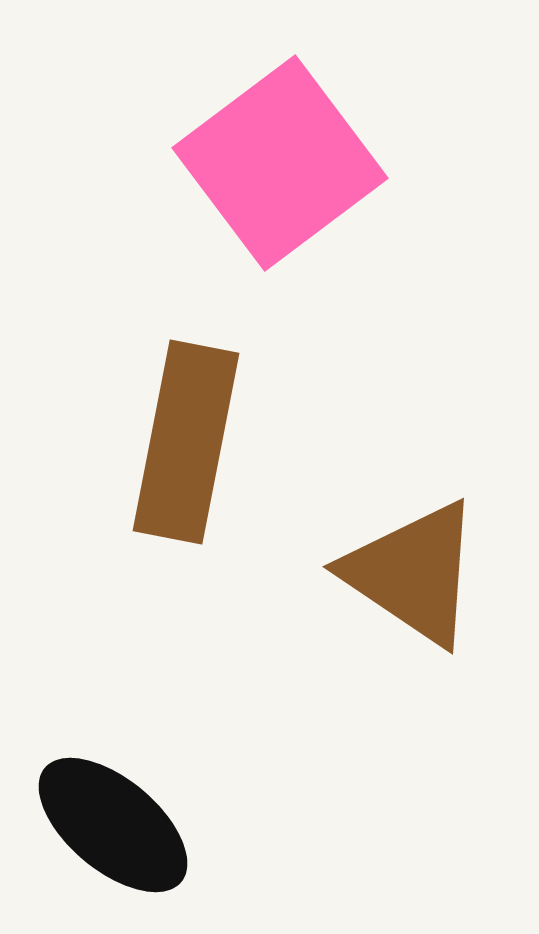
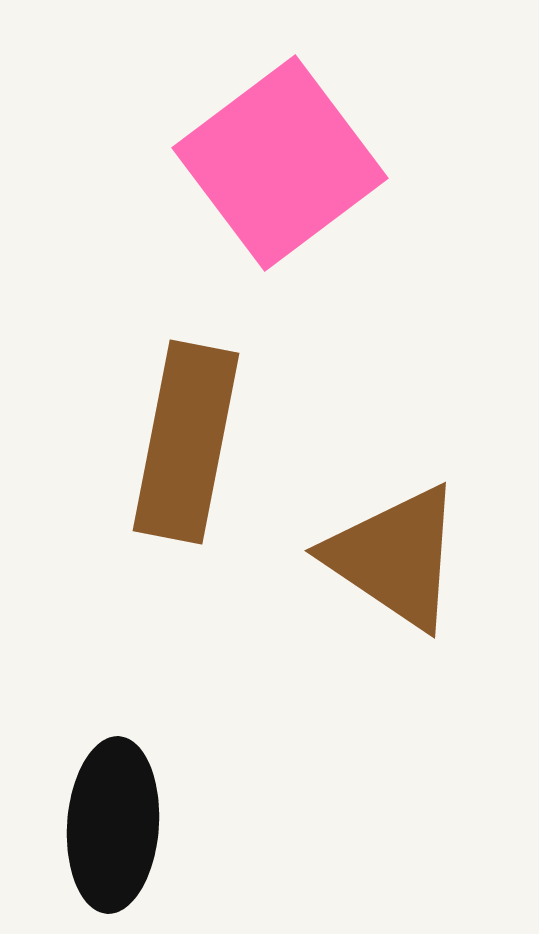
brown triangle: moved 18 px left, 16 px up
black ellipse: rotated 54 degrees clockwise
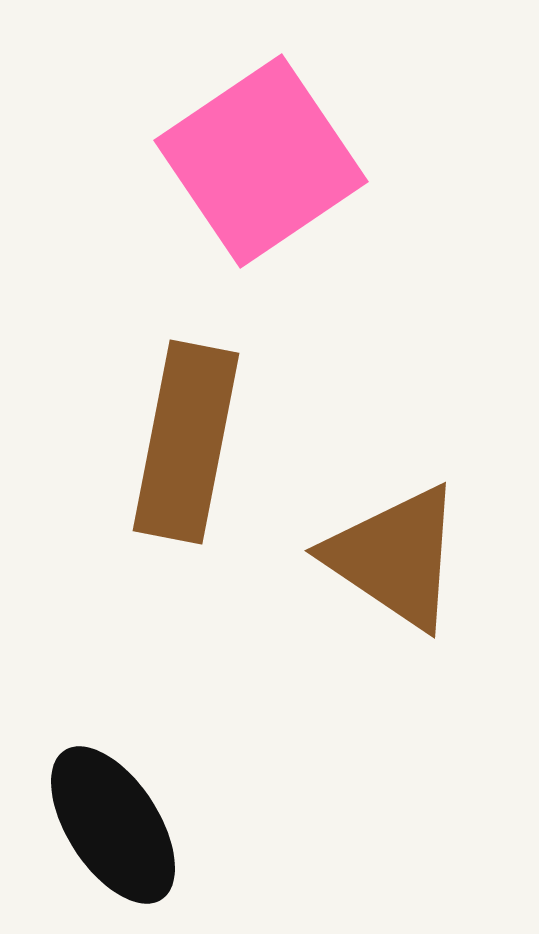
pink square: moved 19 px left, 2 px up; rotated 3 degrees clockwise
black ellipse: rotated 37 degrees counterclockwise
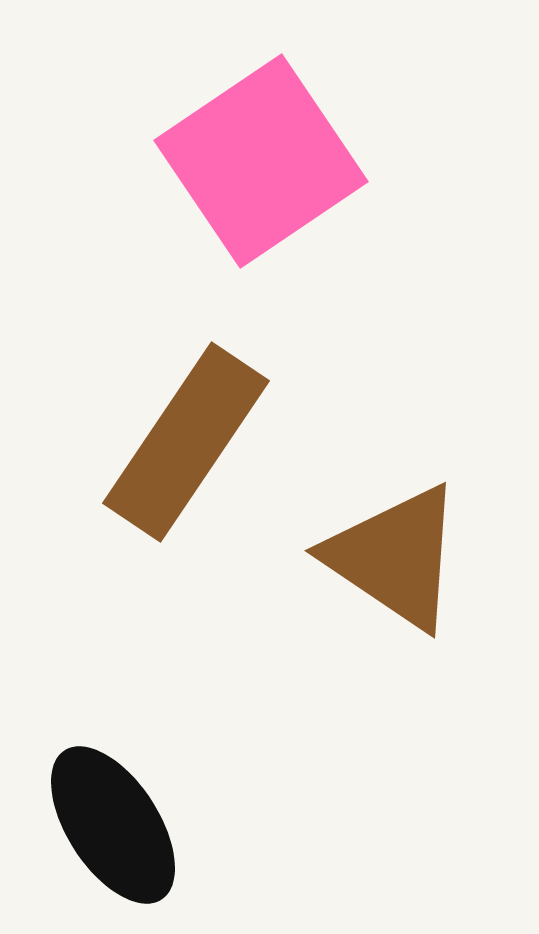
brown rectangle: rotated 23 degrees clockwise
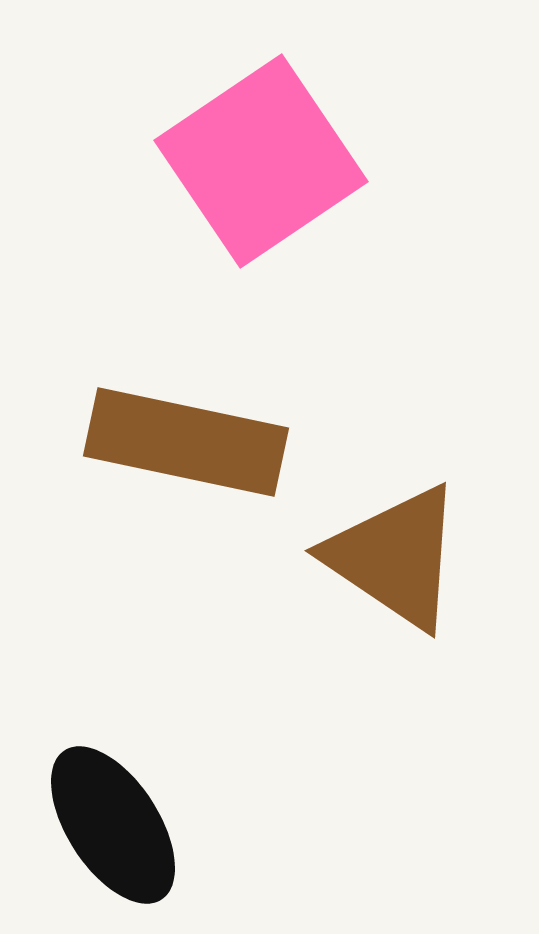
brown rectangle: rotated 68 degrees clockwise
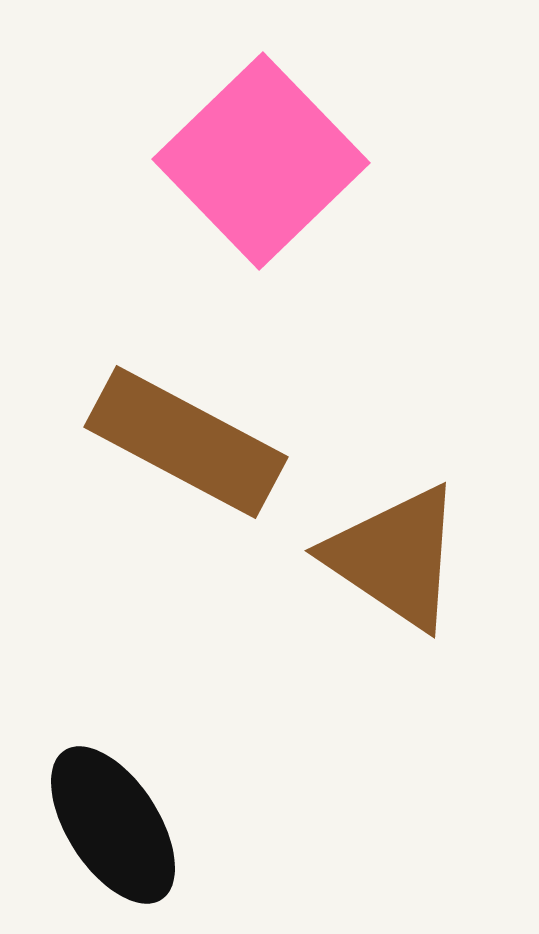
pink square: rotated 10 degrees counterclockwise
brown rectangle: rotated 16 degrees clockwise
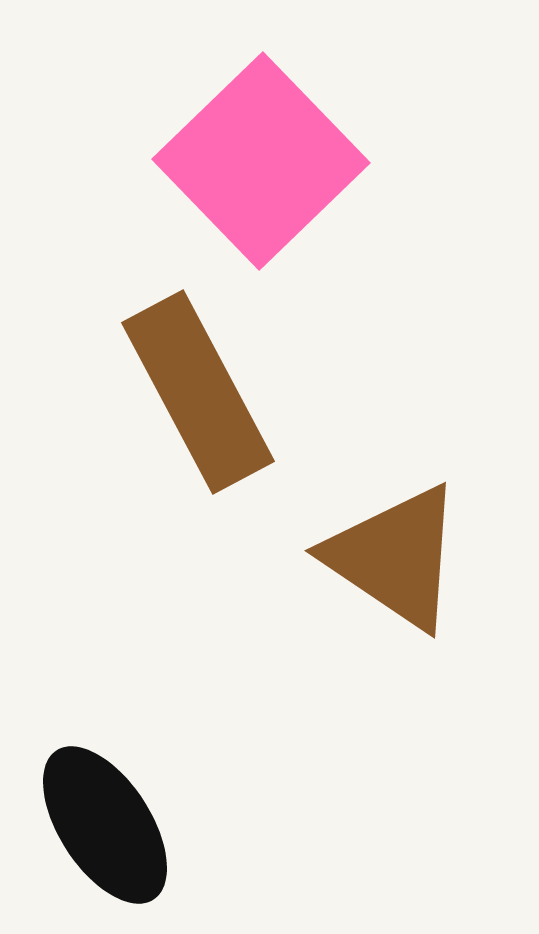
brown rectangle: moved 12 px right, 50 px up; rotated 34 degrees clockwise
black ellipse: moved 8 px left
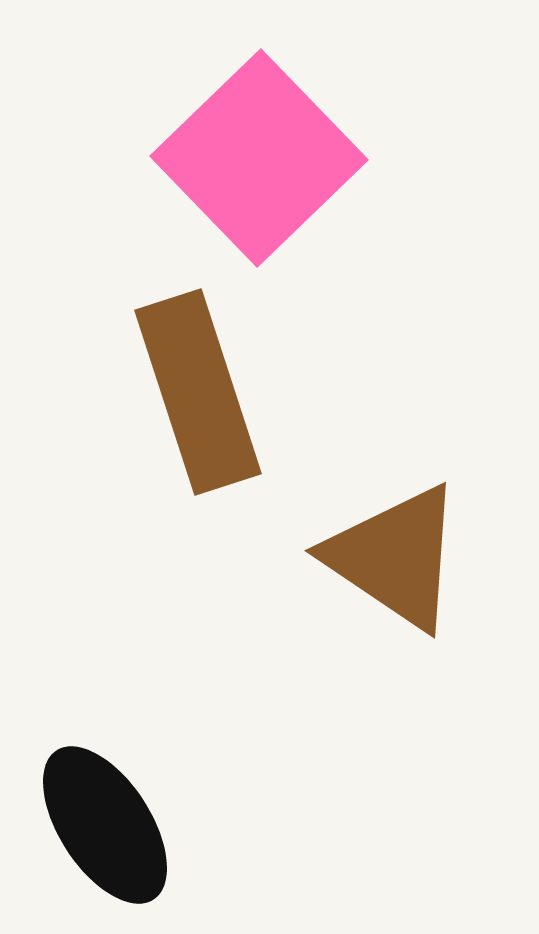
pink square: moved 2 px left, 3 px up
brown rectangle: rotated 10 degrees clockwise
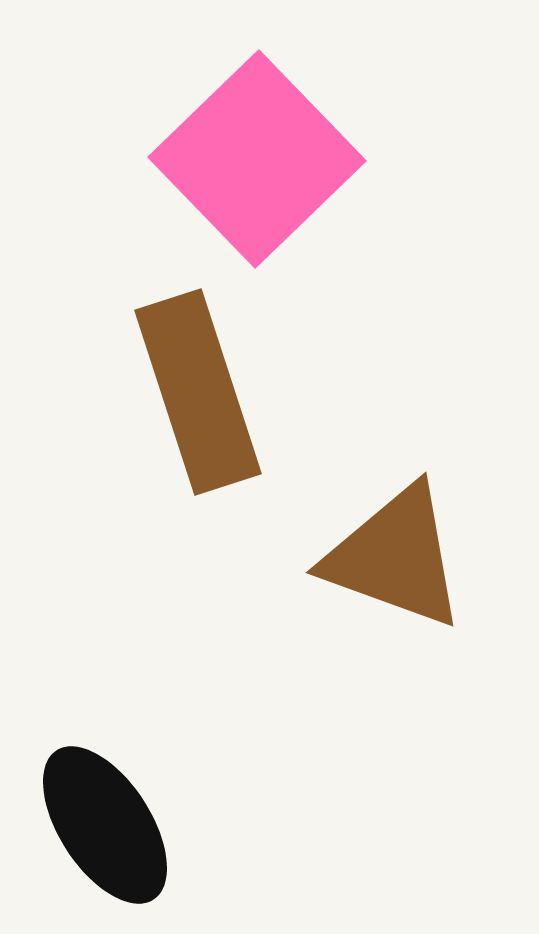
pink square: moved 2 px left, 1 px down
brown triangle: rotated 14 degrees counterclockwise
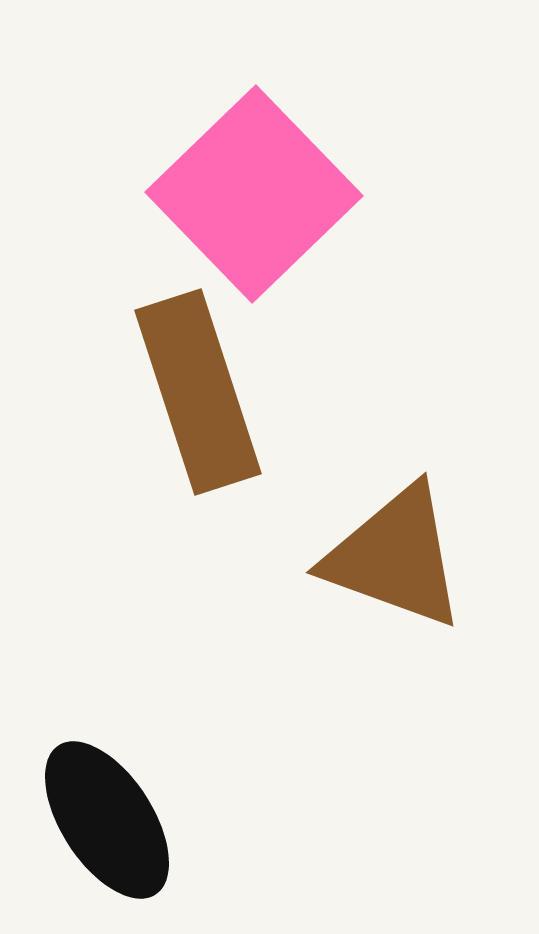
pink square: moved 3 px left, 35 px down
black ellipse: moved 2 px right, 5 px up
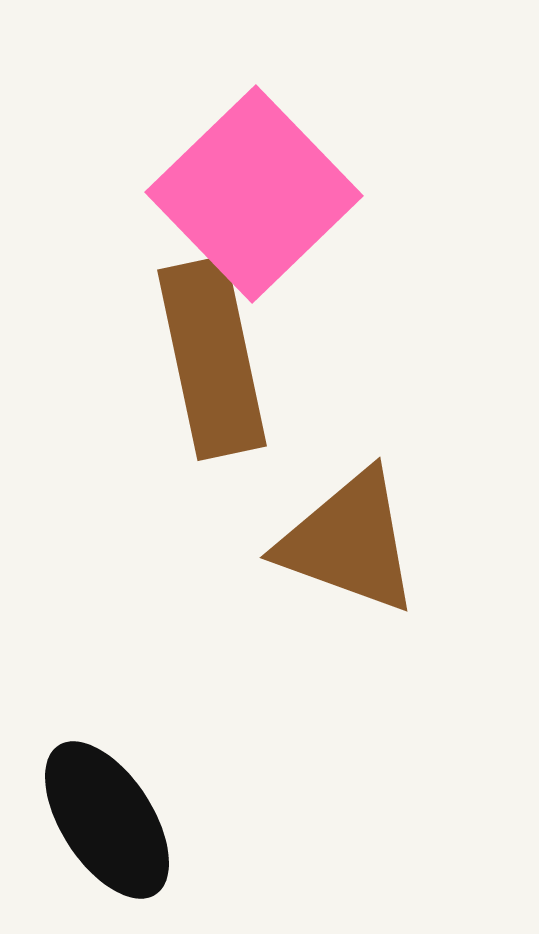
brown rectangle: moved 14 px right, 34 px up; rotated 6 degrees clockwise
brown triangle: moved 46 px left, 15 px up
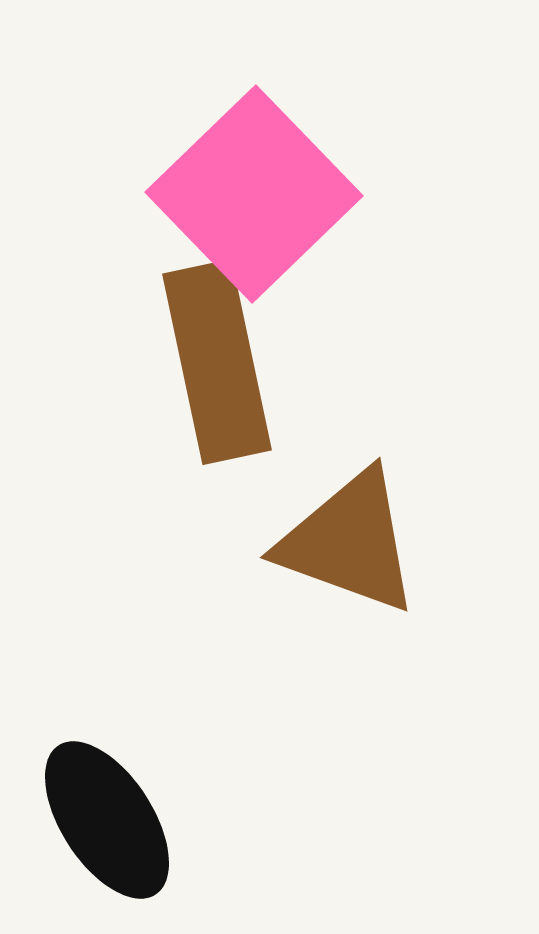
brown rectangle: moved 5 px right, 4 px down
